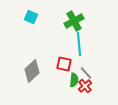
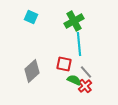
gray line: moved 1 px up
green semicircle: rotated 72 degrees counterclockwise
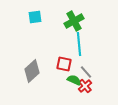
cyan square: moved 4 px right; rotated 32 degrees counterclockwise
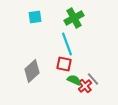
green cross: moved 3 px up
cyan line: moved 12 px left; rotated 15 degrees counterclockwise
gray line: moved 7 px right, 7 px down
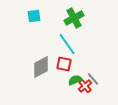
cyan square: moved 1 px left, 1 px up
cyan line: rotated 15 degrees counterclockwise
gray diamond: moved 9 px right, 4 px up; rotated 15 degrees clockwise
green semicircle: moved 1 px right; rotated 48 degrees counterclockwise
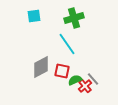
green cross: rotated 12 degrees clockwise
red square: moved 2 px left, 7 px down
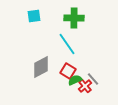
green cross: rotated 18 degrees clockwise
red square: moved 6 px right; rotated 21 degrees clockwise
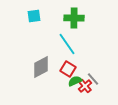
red square: moved 2 px up
green semicircle: moved 1 px down
